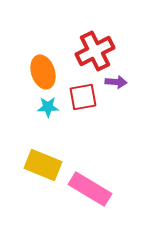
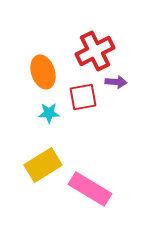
cyan star: moved 1 px right, 6 px down
yellow rectangle: rotated 54 degrees counterclockwise
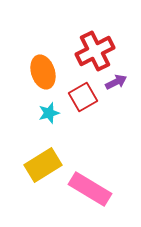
purple arrow: rotated 30 degrees counterclockwise
red square: rotated 20 degrees counterclockwise
cyan star: rotated 15 degrees counterclockwise
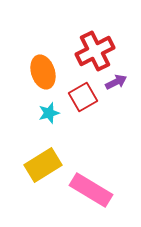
pink rectangle: moved 1 px right, 1 px down
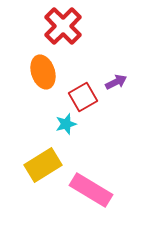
red cross: moved 32 px left, 25 px up; rotated 18 degrees counterclockwise
cyan star: moved 17 px right, 11 px down
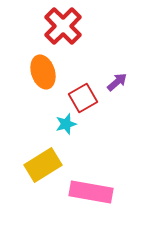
purple arrow: moved 1 px right; rotated 15 degrees counterclockwise
red square: moved 1 px down
pink rectangle: moved 2 px down; rotated 21 degrees counterclockwise
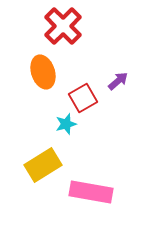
purple arrow: moved 1 px right, 1 px up
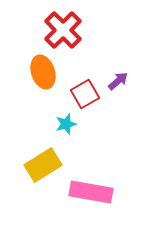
red cross: moved 4 px down
red square: moved 2 px right, 4 px up
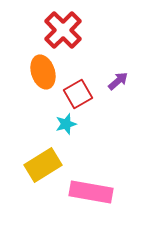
red square: moved 7 px left
